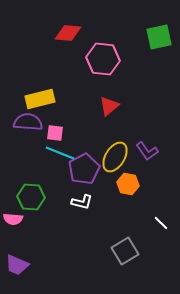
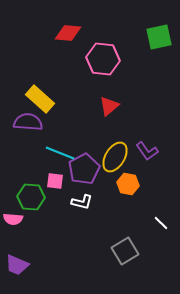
yellow rectangle: rotated 56 degrees clockwise
pink square: moved 48 px down
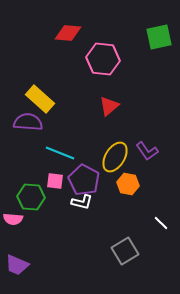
purple pentagon: moved 11 px down; rotated 16 degrees counterclockwise
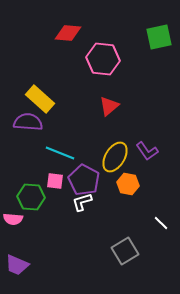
white L-shape: rotated 150 degrees clockwise
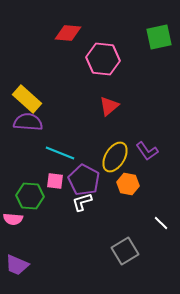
yellow rectangle: moved 13 px left
green hexagon: moved 1 px left, 1 px up
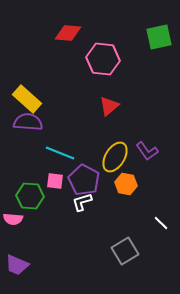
orange hexagon: moved 2 px left
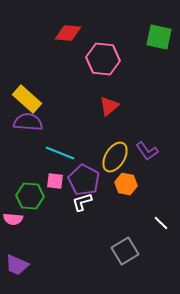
green square: rotated 24 degrees clockwise
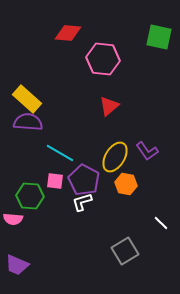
cyan line: rotated 8 degrees clockwise
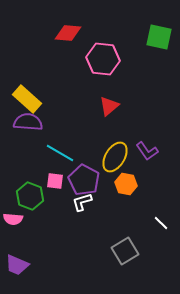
green hexagon: rotated 16 degrees clockwise
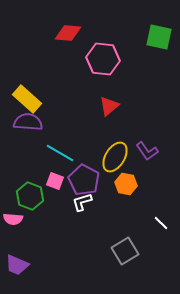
pink square: rotated 12 degrees clockwise
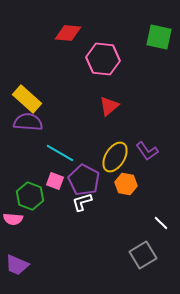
gray square: moved 18 px right, 4 px down
